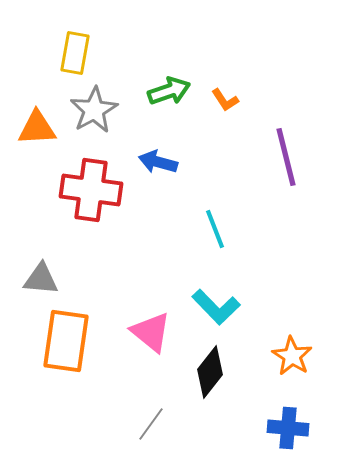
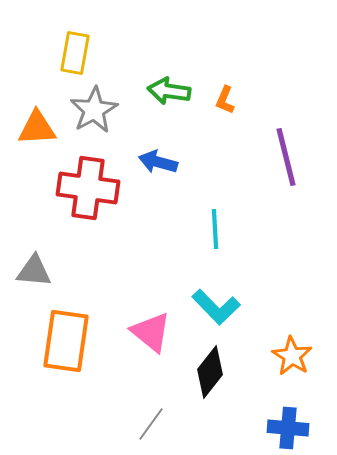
green arrow: rotated 153 degrees counterclockwise
orange L-shape: rotated 56 degrees clockwise
red cross: moved 3 px left, 2 px up
cyan line: rotated 18 degrees clockwise
gray triangle: moved 7 px left, 8 px up
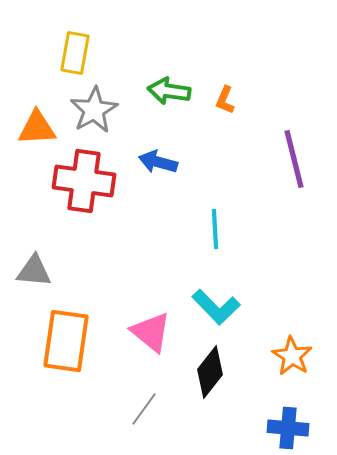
purple line: moved 8 px right, 2 px down
red cross: moved 4 px left, 7 px up
gray line: moved 7 px left, 15 px up
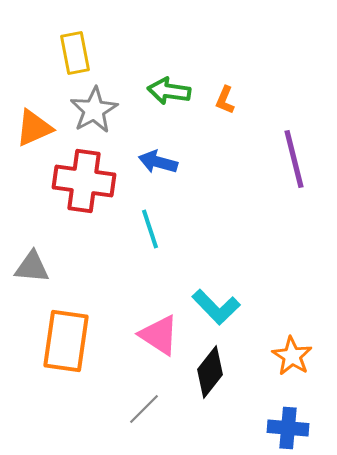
yellow rectangle: rotated 21 degrees counterclockwise
orange triangle: moved 3 px left; rotated 21 degrees counterclockwise
cyan line: moved 65 px left; rotated 15 degrees counterclockwise
gray triangle: moved 2 px left, 4 px up
pink triangle: moved 8 px right, 3 px down; rotated 6 degrees counterclockwise
gray line: rotated 9 degrees clockwise
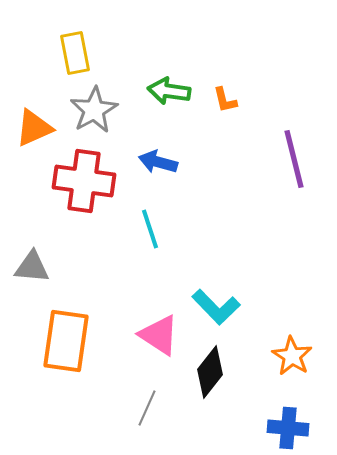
orange L-shape: rotated 36 degrees counterclockwise
gray line: moved 3 px right, 1 px up; rotated 21 degrees counterclockwise
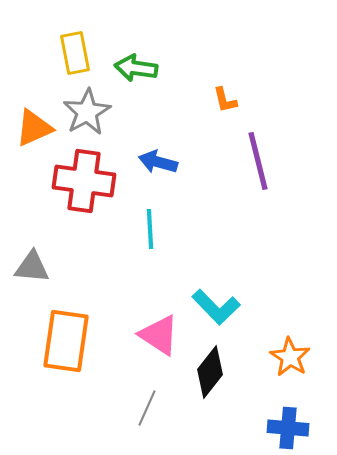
green arrow: moved 33 px left, 23 px up
gray star: moved 7 px left, 2 px down
purple line: moved 36 px left, 2 px down
cyan line: rotated 15 degrees clockwise
orange star: moved 2 px left, 1 px down
